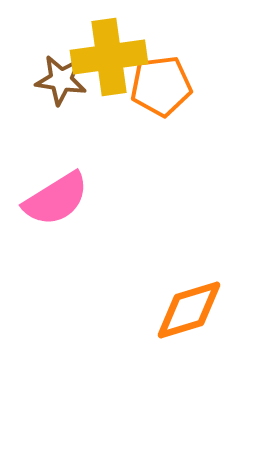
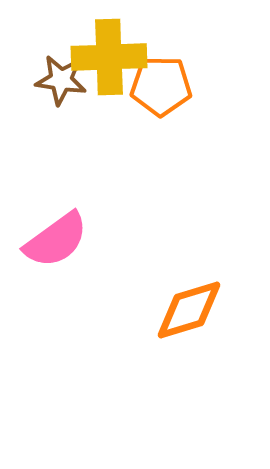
yellow cross: rotated 6 degrees clockwise
orange pentagon: rotated 8 degrees clockwise
pink semicircle: moved 41 px down; rotated 4 degrees counterclockwise
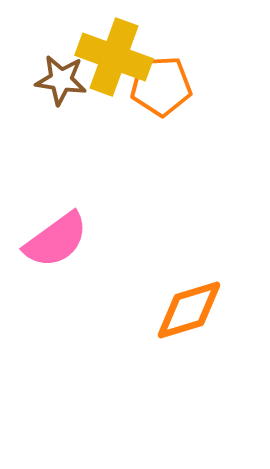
yellow cross: moved 5 px right; rotated 22 degrees clockwise
orange pentagon: rotated 4 degrees counterclockwise
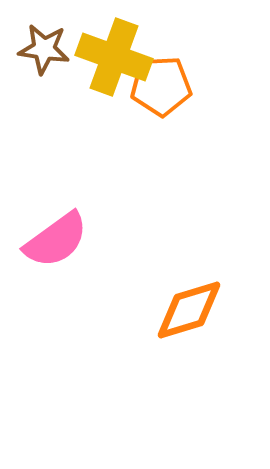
brown star: moved 17 px left, 31 px up
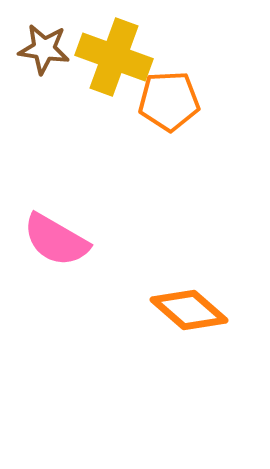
orange pentagon: moved 8 px right, 15 px down
pink semicircle: rotated 66 degrees clockwise
orange diamond: rotated 58 degrees clockwise
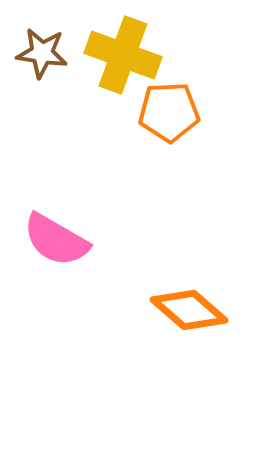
brown star: moved 2 px left, 4 px down
yellow cross: moved 9 px right, 2 px up
orange pentagon: moved 11 px down
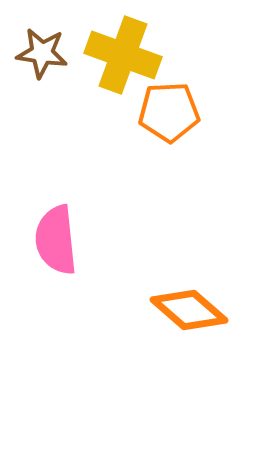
pink semicircle: rotated 54 degrees clockwise
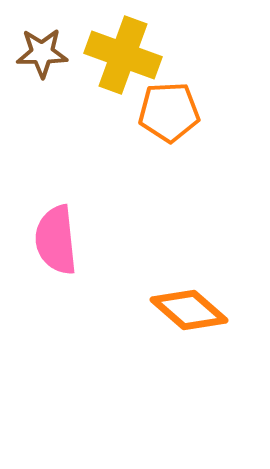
brown star: rotated 9 degrees counterclockwise
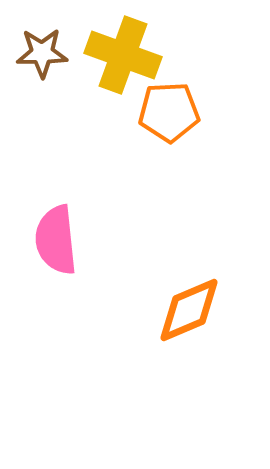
orange diamond: rotated 64 degrees counterclockwise
